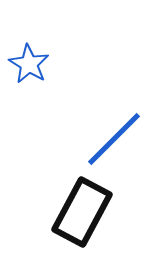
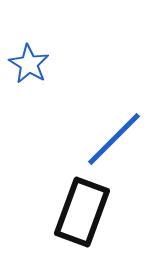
black rectangle: rotated 8 degrees counterclockwise
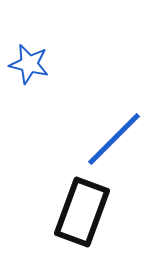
blue star: rotated 18 degrees counterclockwise
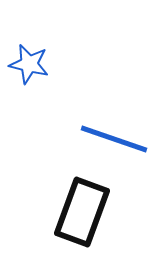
blue line: rotated 64 degrees clockwise
